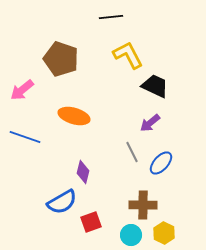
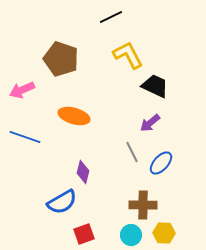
black line: rotated 20 degrees counterclockwise
pink arrow: rotated 15 degrees clockwise
red square: moved 7 px left, 12 px down
yellow hexagon: rotated 25 degrees counterclockwise
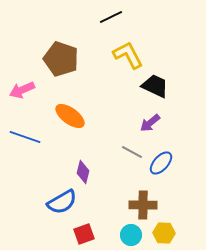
orange ellipse: moved 4 px left; rotated 20 degrees clockwise
gray line: rotated 35 degrees counterclockwise
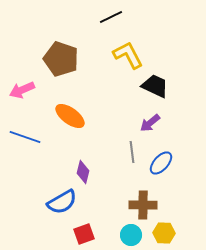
gray line: rotated 55 degrees clockwise
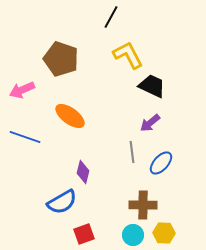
black line: rotated 35 degrees counterclockwise
black trapezoid: moved 3 px left
cyan circle: moved 2 px right
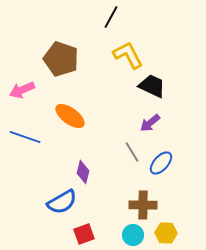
gray line: rotated 25 degrees counterclockwise
yellow hexagon: moved 2 px right
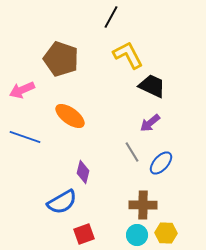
cyan circle: moved 4 px right
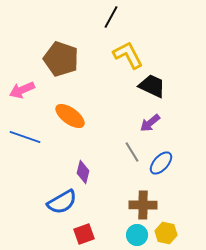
yellow hexagon: rotated 10 degrees clockwise
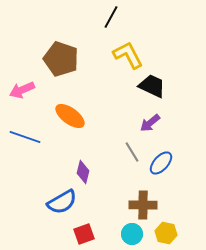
cyan circle: moved 5 px left, 1 px up
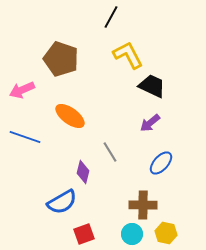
gray line: moved 22 px left
